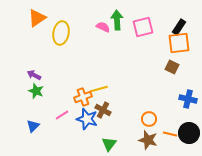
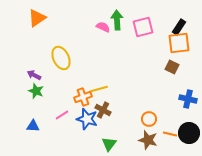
yellow ellipse: moved 25 px down; rotated 35 degrees counterclockwise
blue triangle: rotated 48 degrees clockwise
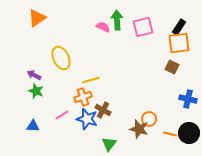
yellow line: moved 8 px left, 9 px up
brown star: moved 9 px left, 11 px up
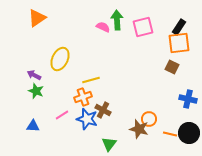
yellow ellipse: moved 1 px left, 1 px down; rotated 50 degrees clockwise
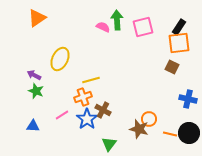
blue star: rotated 20 degrees clockwise
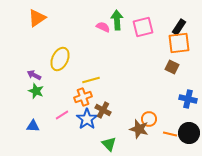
green triangle: rotated 21 degrees counterclockwise
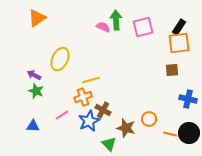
green arrow: moved 1 px left
brown square: moved 3 px down; rotated 32 degrees counterclockwise
blue star: moved 2 px right, 2 px down; rotated 10 degrees clockwise
brown star: moved 13 px left, 1 px up
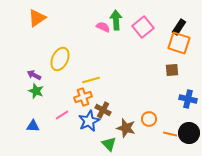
pink square: rotated 25 degrees counterclockwise
orange square: rotated 25 degrees clockwise
